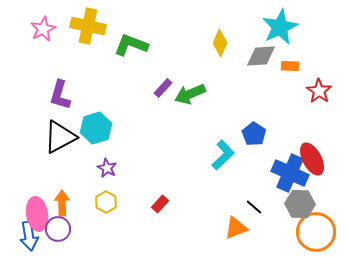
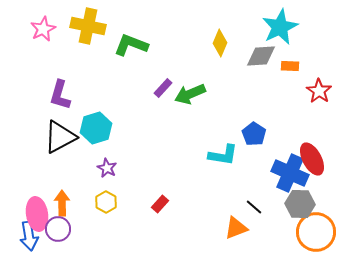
cyan L-shape: rotated 52 degrees clockwise
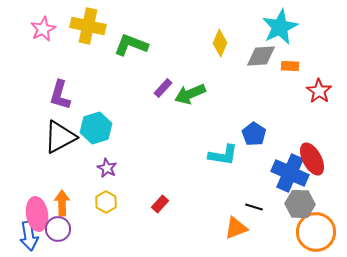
black line: rotated 24 degrees counterclockwise
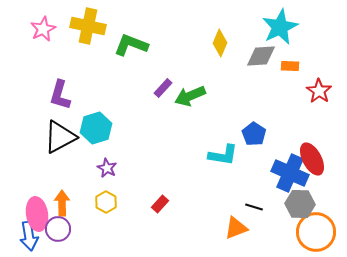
green arrow: moved 2 px down
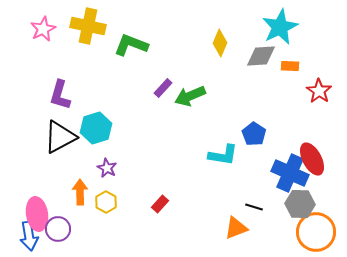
orange arrow: moved 18 px right, 11 px up
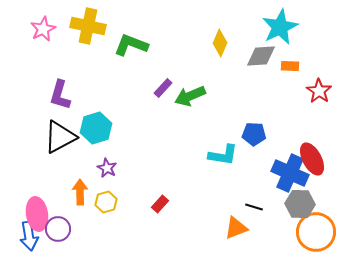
blue pentagon: rotated 30 degrees counterclockwise
yellow hexagon: rotated 15 degrees clockwise
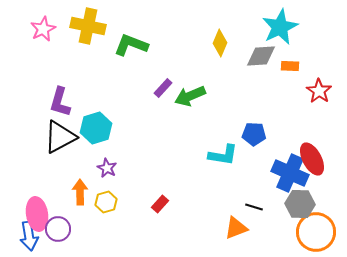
purple L-shape: moved 7 px down
